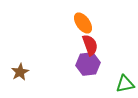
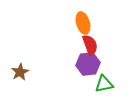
orange ellipse: rotated 20 degrees clockwise
green triangle: moved 21 px left
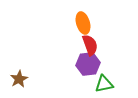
brown star: moved 1 px left, 7 px down
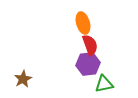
brown star: moved 4 px right
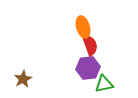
orange ellipse: moved 4 px down
purple hexagon: moved 4 px down
